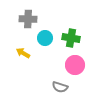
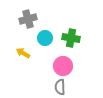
gray cross: rotated 18 degrees counterclockwise
pink circle: moved 12 px left, 1 px down
gray semicircle: rotated 70 degrees clockwise
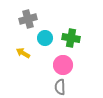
pink circle: moved 1 px up
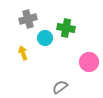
green cross: moved 5 px left, 10 px up
yellow arrow: rotated 40 degrees clockwise
pink circle: moved 26 px right, 3 px up
gray semicircle: rotated 56 degrees clockwise
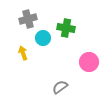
cyan circle: moved 2 px left
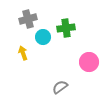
green cross: rotated 18 degrees counterclockwise
cyan circle: moved 1 px up
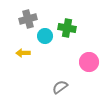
green cross: moved 1 px right; rotated 18 degrees clockwise
cyan circle: moved 2 px right, 1 px up
yellow arrow: rotated 72 degrees counterclockwise
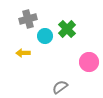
green cross: moved 1 px down; rotated 36 degrees clockwise
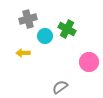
green cross: rotated 18 degrees counterclockwise
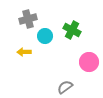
green cross: moved 5 px right, 1 px down
yellow arrow: moved 1 px right, 1 px up
gray semicircle: moved 5 px right
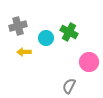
gray cross: moved 10 px left, 7 px down
green cross: moved 3 px left, 2 px down
cyan circle: moved 1 px right, 2 px down
gray semicircle: moved 4 px right, 1 px up; rotated 28 degrees counterclockwise
